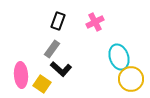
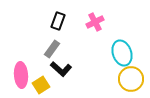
cyan ellipse: moved 3 px right, 4 px up
yellow square: moved 1 px left, 1 px down; rotated 24 degrees clockwise
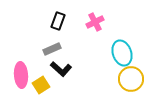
gray rectangle: rotated 30 degrees clockwise
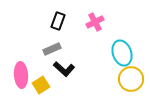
black L-shape: moved 3 px right
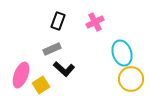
pink ellipse: rotated 25 degrees clockwise
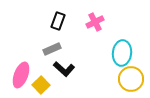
cyan ellipse: rotated 25 degrees clockwise
yellow square: rotated 12 degrees counterclockwise
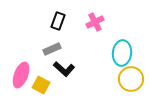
yellow square: rotated 18 degrees counterclockwise
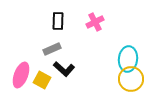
black rectangle: rotated 18 degrees counterclockwise
cyan ellipse: moved 6 px right, 6 px down
yellow square: moved 1 px right, 5 px up
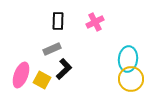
black L-shape: rotated 85 degrees counterclockwise
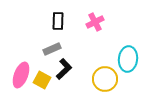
yellow circle: moved 26 px left
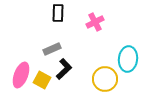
black rectangle: moved 8 px up
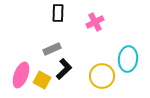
yellow circle: moved 3 px left, 3 px up
